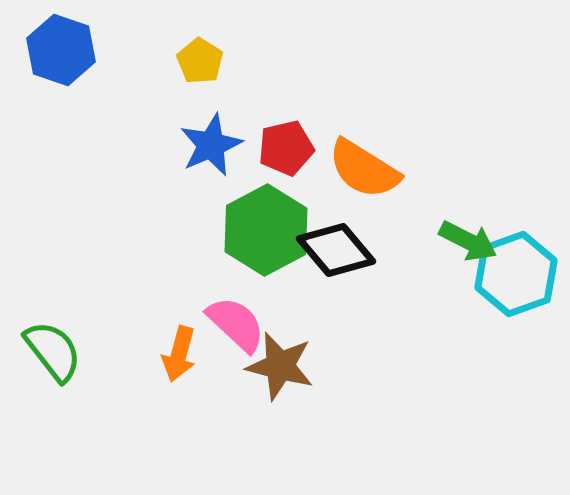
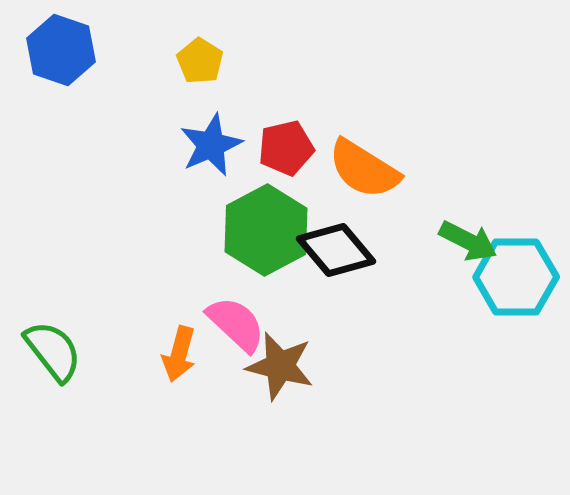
cyan hexagon: moved 3 px down; rotated 20 degrees clockwise
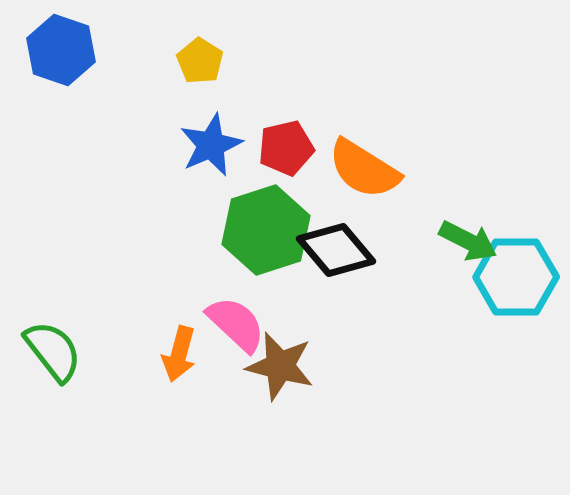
green hexagon: rotated 10 degrees clockwise
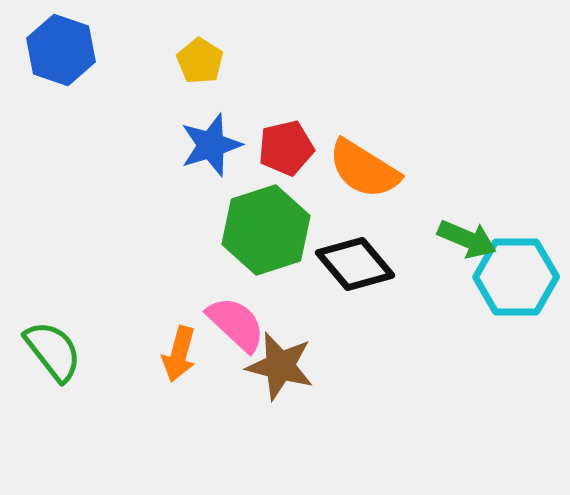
blue star: rotated 6 degrees clockwise
green arrow: moved 1 px left, 2 px up; rotated 4 degrees counterclockwise
black diamond: moved 19 px right, 14 px down
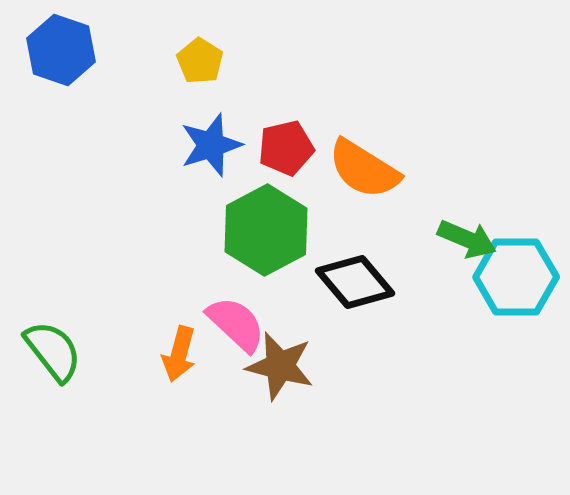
green hexagon: rotated 10 degrees counterclockwise
black diamond: moved 18 px down
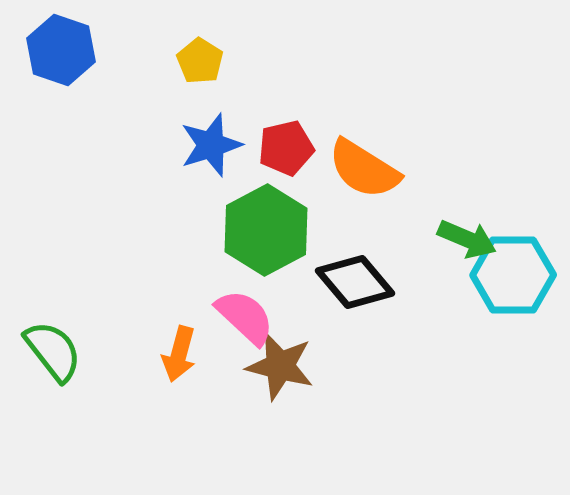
cyan hexagon: moved 3 px left, 2 px up
pink semicircle: moved 9 px right, 7 px up
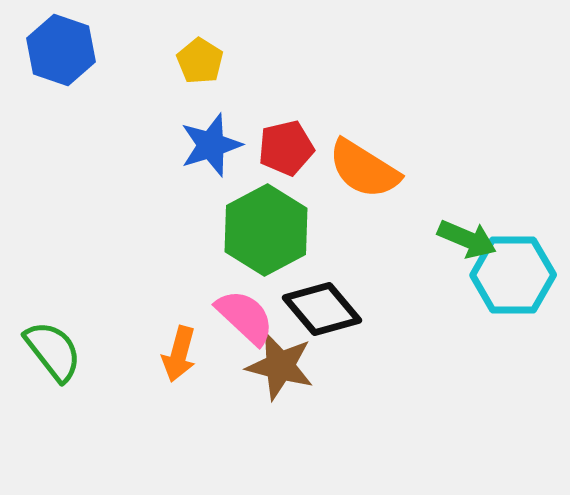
black diamond: moved 33 px left, 27 px down
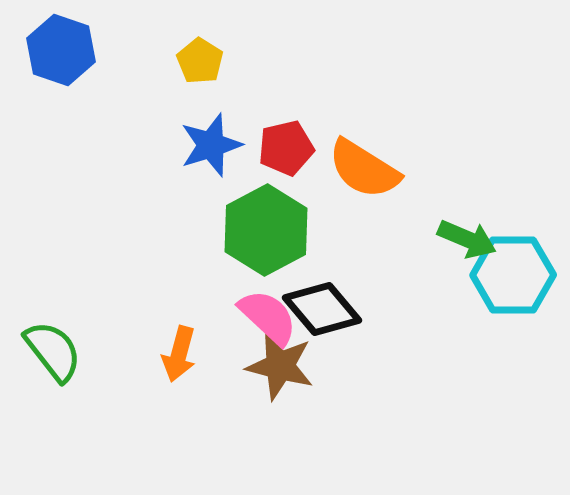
pink semicircle: moved 23 px right
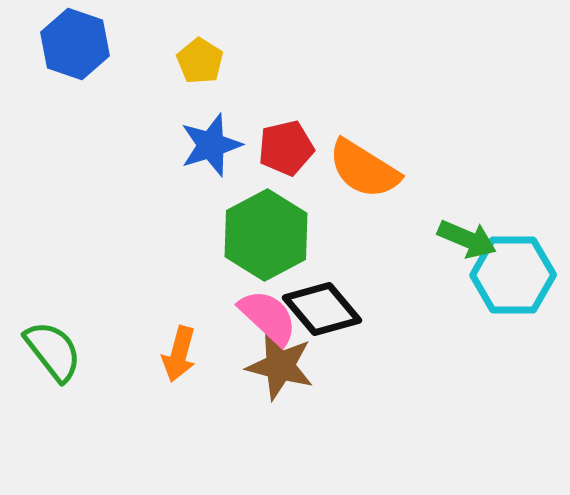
blue hexagon: moved 14 px right, 6 px up
green hexagon: moved 5 px down
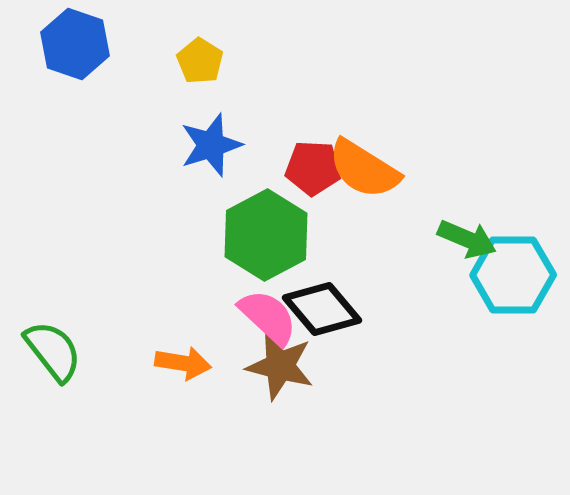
red pentagon: moved 27 px right, 20 px down; rotated 16 degrees clockwise
orange arrow: moved 4 px right, 9 px down; rotated 96 degrees counterclockwise
